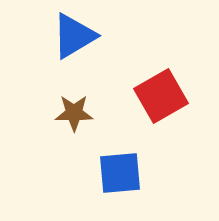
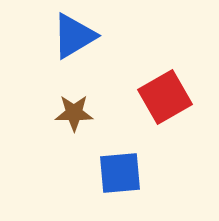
red square: moved 4 px right, 1 px down
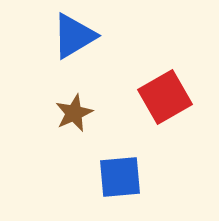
brown star: rotated 24 degrees counterclockwise
blue square: moved 4 px down
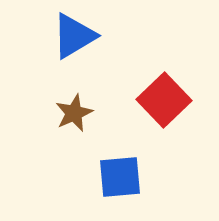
red square: moved 1 px left, 3 px down; rotated 14 degrees counterclockwise
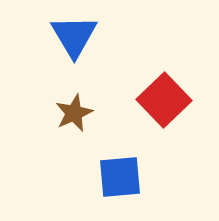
blue triangle: rotated 30 degrees counterclockwise
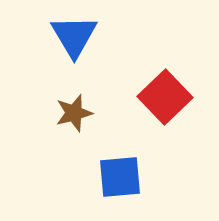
red square: moved 1 px right, 3 px up
brown star: rotated 9 degrees clockwise
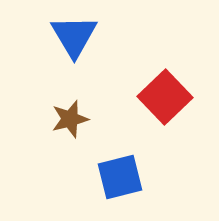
brown star: moved 4 px left, 6 px down
blue square: rotated 9 degrees counterclockwise
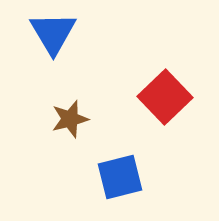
blue triangle: moved 21 px left, 3 px up
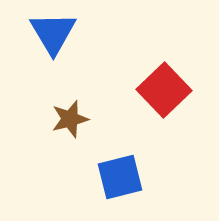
red square: moved 1 px left, 7 px up
